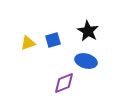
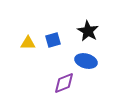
yellow triangle: rotated 21 degrees clockwise
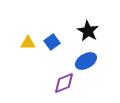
blue square: moved 1 px left, 2 px down; rotated 21 degrees counterclockwise
blue ellipse: rotated 45 degrees counterclockwise
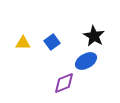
black star: moved 6 px right, 5 px down
yellow triangle: moved 5 px left
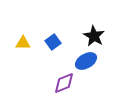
blue square: moved 1 px right
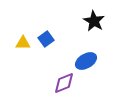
black star: moved 15 px up
blue square: moved 7 px left, 3 px up
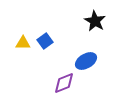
black star: moved 1 px right
blue square: moved 1 px left, 2 px down
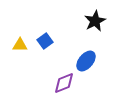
black star: rotated 15 degrees clockwise
yellow triangle: moved 3 px left, 2 px down
blue ellipse: rotated 20 degrees counterclockwise
